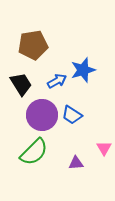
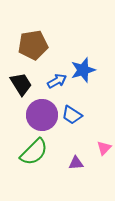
pink triangle: rotated 14 degrees clockwise
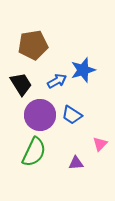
purple circle: moved 2 px left
pink triangle: moved 4 px left, 4 px up
green semicircle: rotated 20 degrees counterclockwise
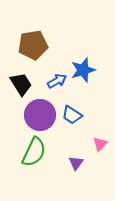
purple triangle: rotated 49 degrees counterclockwise
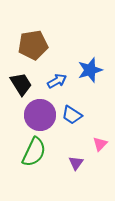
blue star: moved 7 px right
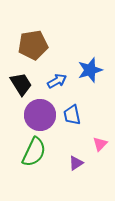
blue trapezoid: rotated 45 degrees clockwise
purple triangle: rotated 21 degrees clockwise
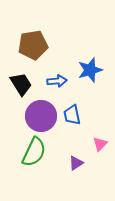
blue arrow: rotated 24 degrees clockwise
purple circle: moved 1 px right, 1 px down
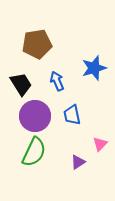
brown pentagon: moved 4 px right, 1 px up
blue star: moved 4 px right, 2 px up
blue arrow: rotated 108 degrees counterclockwise
purple circle: moved 6 px left
purple triangle: moved 2 px right, 1 px up
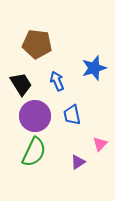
brown pentagon: rotated 16 degrees clockwise
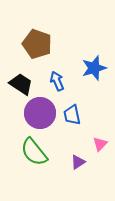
brown pentagon: rotated 12 degrees clockwise
black trapezoid: rotated 25 degrees counterclockwise
purple circle: moved 5 px right, 3 px up
green semicircle: rotated 116 degrees clockwise
